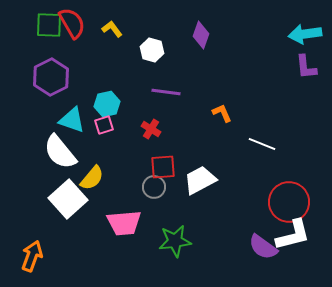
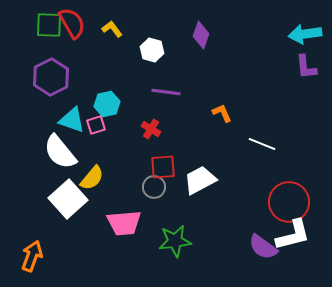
pink square: moved 8 px left
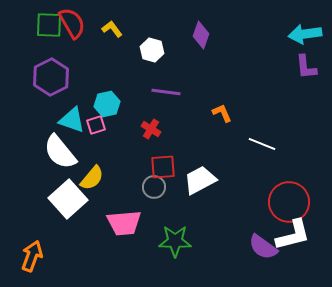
green star: rotated 8 degrees clockwise
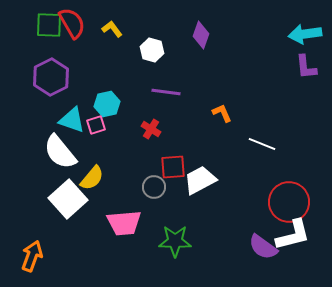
red square: moved 10 px right
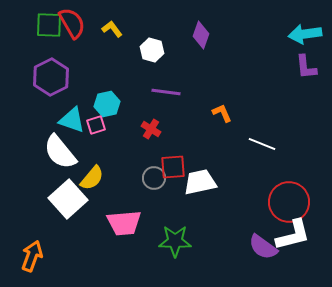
white trapezoid: moved 2 px down; rotated 16 degrees clockwise
gray circle: moved 9 px up
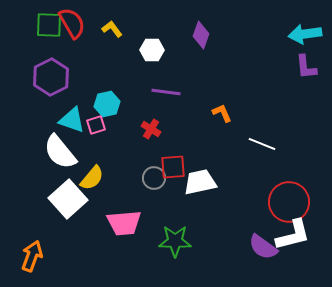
white hexagon: rotated 15 degrees counterclockwise
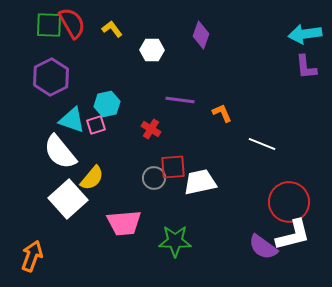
purple line: moved 14 px right, 8 px down
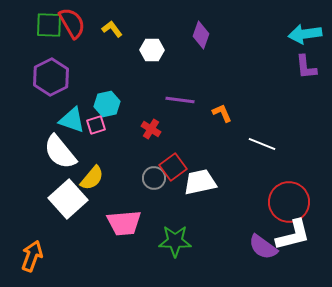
red square: rotated 32 degrees counterclockwise
